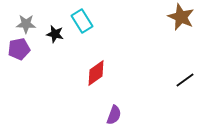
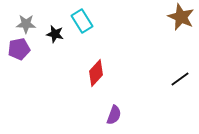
red diamond: rotated 12 degrees counterclockwise
black line: moved 5 px left, 1 px up
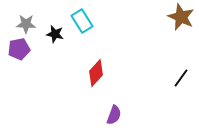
black line: moved 1 px right, 1 px up; rotated 18 degrees counterclockwise
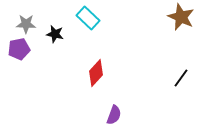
cyan rectangle: moved 6 px right, 3 px up; rotated 15 degrees counterclockwise
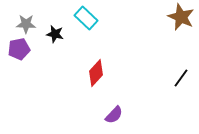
cyan rectangle: moved 2 px left
purple semicircle: rotated 24 degrees clockwise
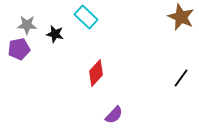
cyan rectangle: moved 1 px up
gray star: moved 1 px right, 1 px down
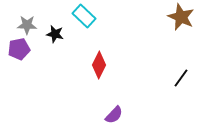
cyan rectangle: moved 2 px left, 1 px up
red diamond: moved 3 px right, 8 px up; rotated 16 degrees counterclockwise
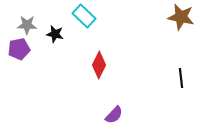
brown star: rotated 12 degrees counterclockwise
black line: rotated 42 degrees counterclockwise
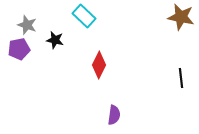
gray star: rotated 18 degrees clockwise
black star: moved 6 px down
purple semicircle: rotated 36 degrees counterclockwise
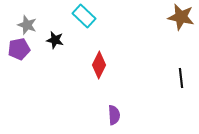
purple semicircle: rotated 12 degrees counterclockwise
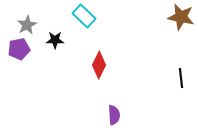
gray star: rotated 24 degrees clockwise
black star: rotated 12 degrees counterclockwise
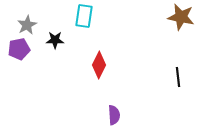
cyan rectangle: rotated 55 degrees clockwise
black line: moved 3 px left, 1 px up
